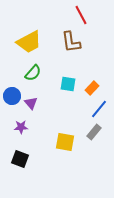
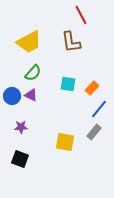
purple triangle: moved 8 px up; rotated 24 degrees counterclockwise
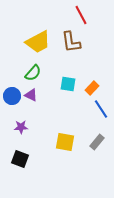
yellow trapezoid: moved 9 px right
blue line: moved 2 px right; rotated 72 degrees counterclockwise
gray rectangle: moved 3 px right, 10 px down
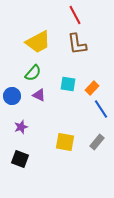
red line: moved 6 px left
brown L-shape: moved 6 px right, 2 px down
purple triangle: moved 8 px right
purple star: rotated 16 degrees counterclockwise
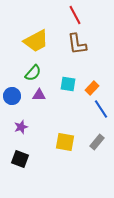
yellow trapezoid: moved 2 px left, 1 px up
purple triangle: rotated 24 degrees counterclockwise
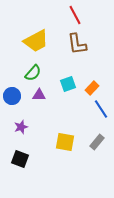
cyan square: rotated 28 degrees counterclockwise
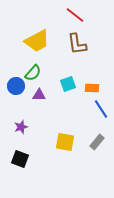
red line: rotated 24 degrees counterclockwise
yellow trapezoid: moved 1 px right
orange rectangle: rotated 48 degrees clockwise
blue circle: moved 4 px right, 10 px up
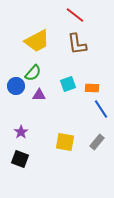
purple star: moved 5 px down; rotated 16 degrees counterclockwise
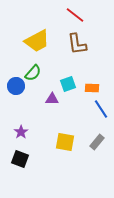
purple triangle: moved 13 px right, 4 px down
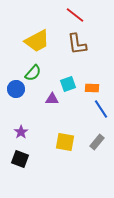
blue circle: moved 3 px down
